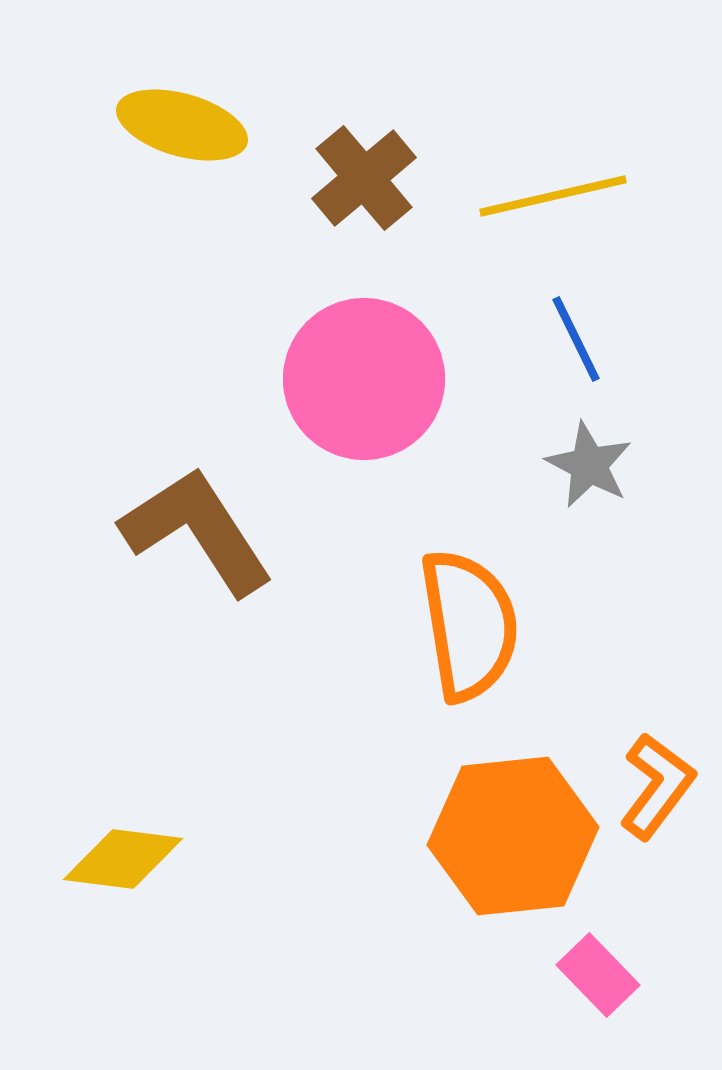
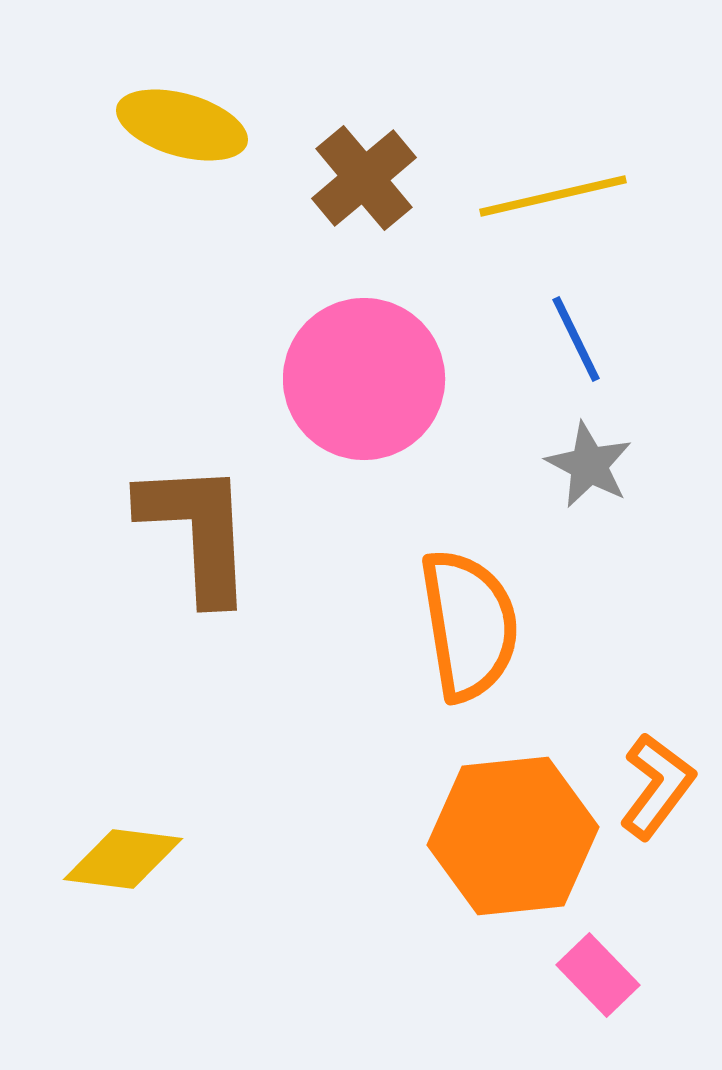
brown L-shape: rotated 30 degrees clockwise
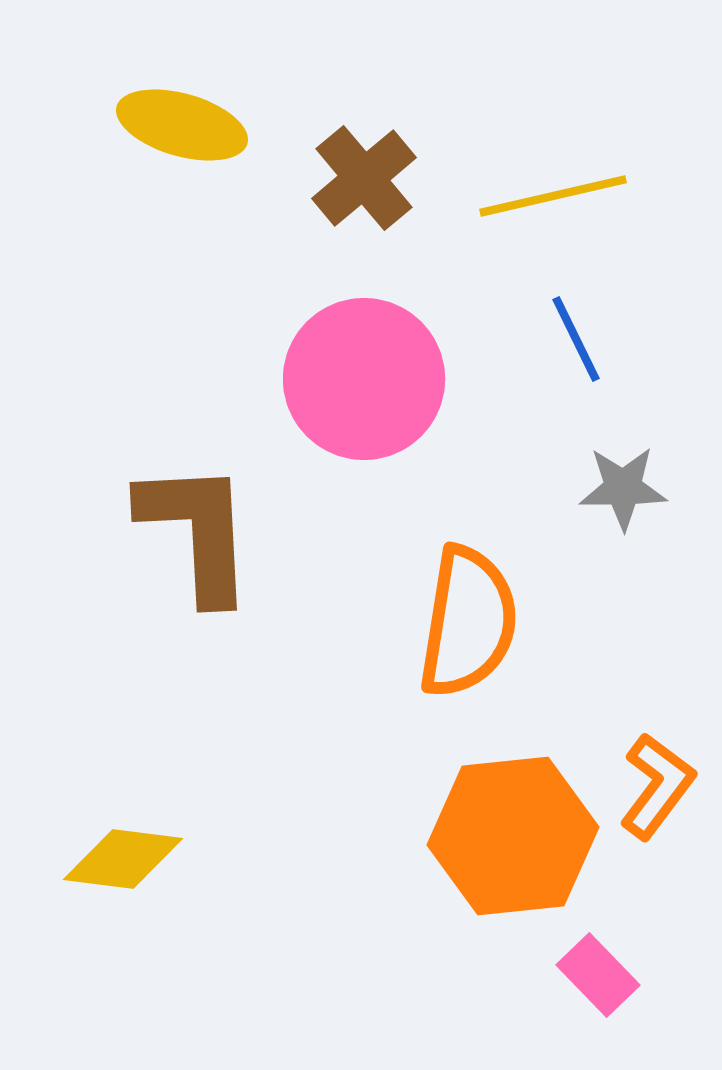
gray star: moved 34 px right, 23 px down; rotated 28 degrees counterclockwise
orange semicircle: moved 1 px left, 3 px up; rotated 18 degrees clockwise
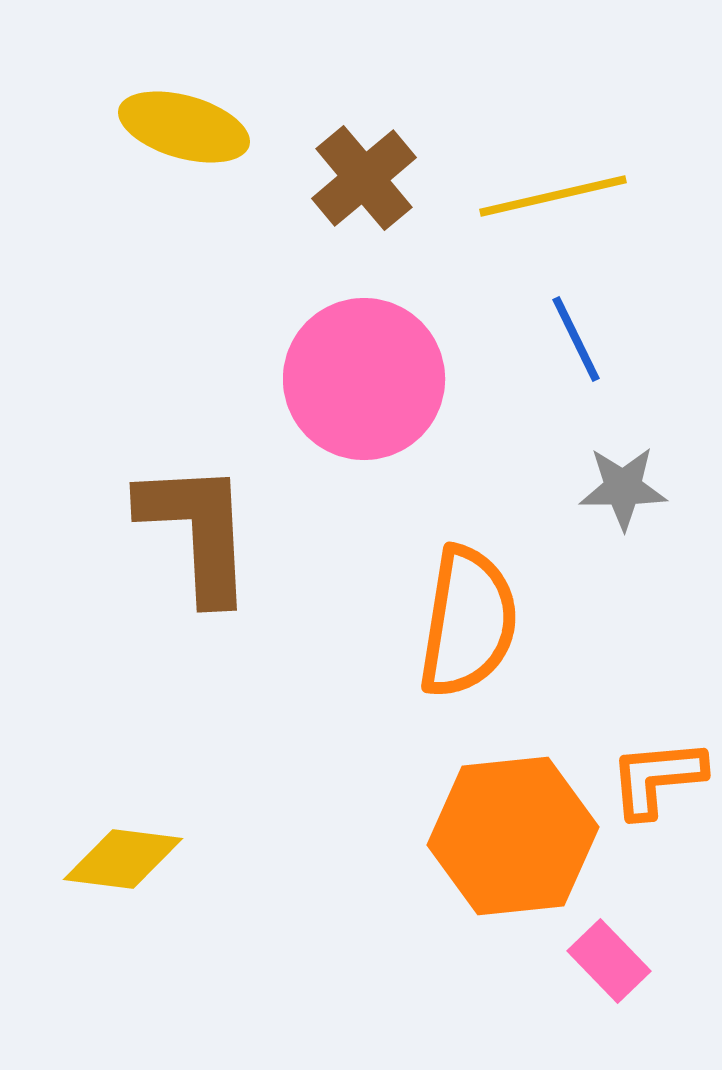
yellow ellipse: moved 2 px right, 2 px down
orange L-shape: moved 8 px up; rotated 132 degrees counterclockwise
pink rectangle: moved 11 px right, 14 px up
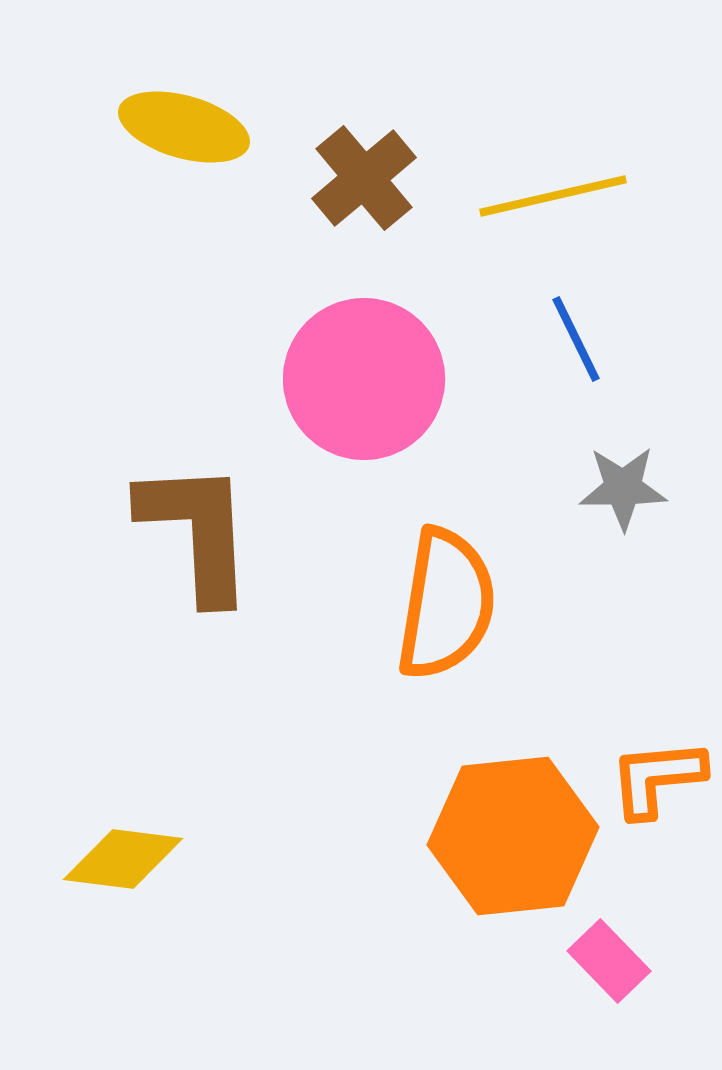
orange semicircle: moved 22 px left, 18 px up
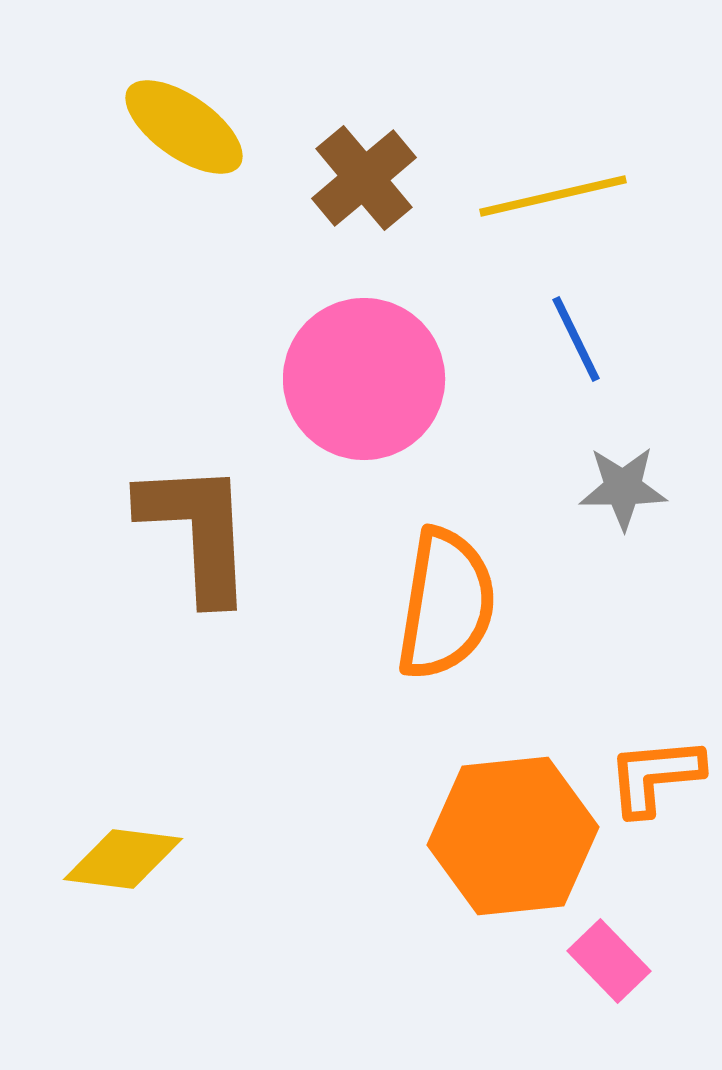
yellow ellipse: rotated 19 degrees clockwise
orange L-shape: moved 2 px left, 2 px up
